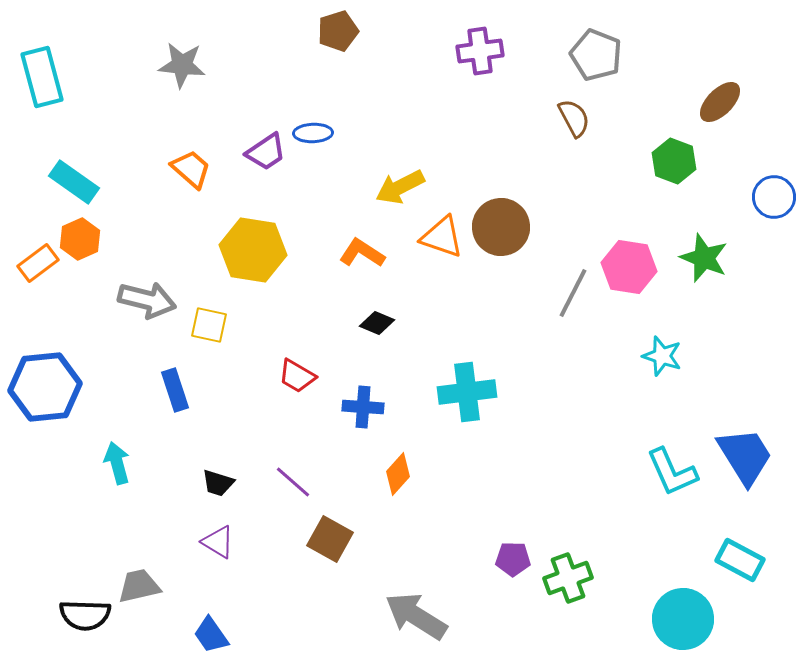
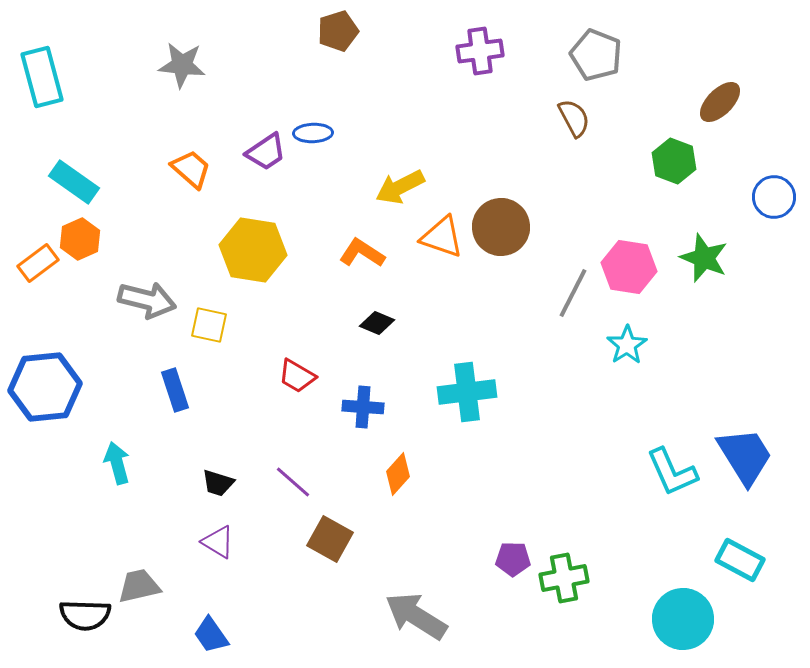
cyan star at (662, 356): moved 35 px left, 11 px up; rotated 21 degrees clockwise
green cross at (568, 578): moved 4 px left; rotated 9 degrees clockwise
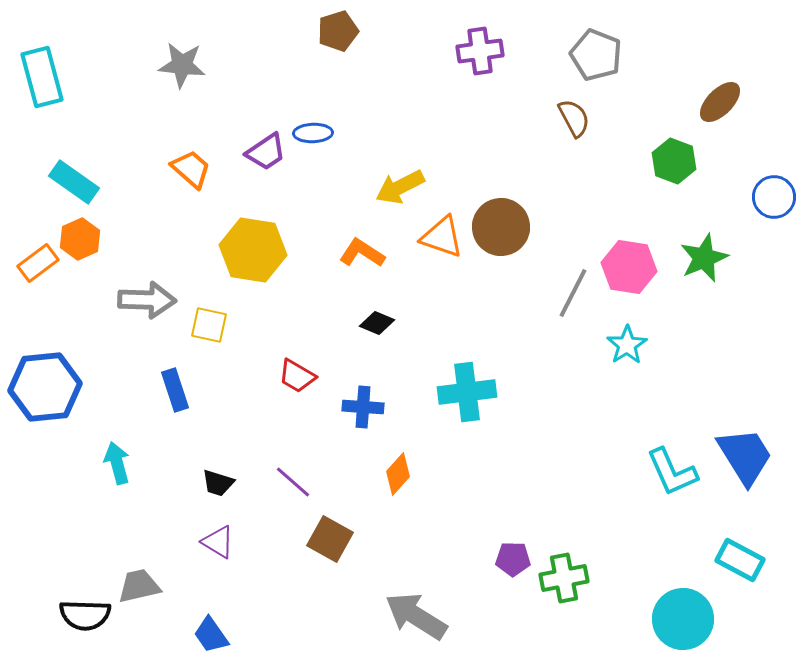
green star at (704, 258): rotated 27 degrees clockwise
gray arrow at (147, 300): rotated 12 degrees counterclockwise
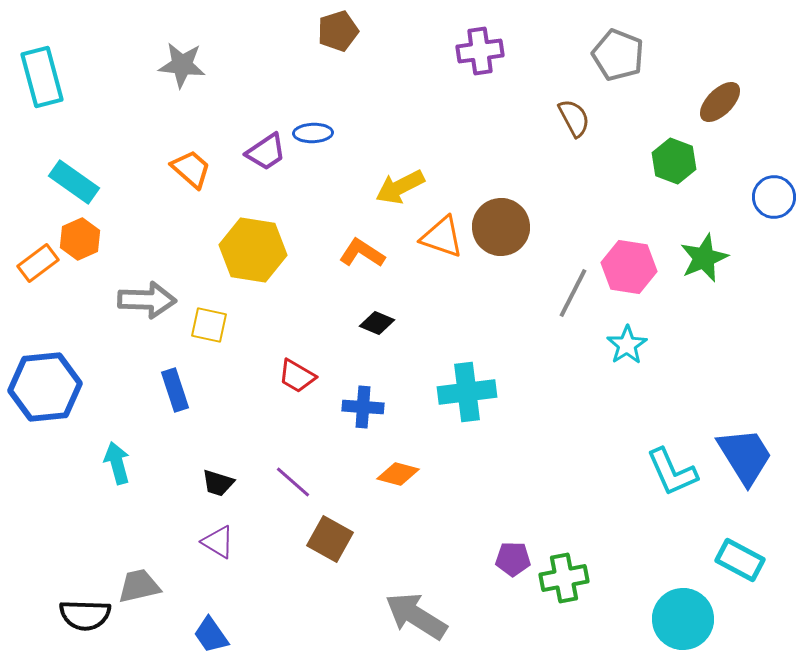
gray pentagon at (596, 55): moved 22 px right
orange diamond at (398, 474): rotated 63 degrees clockwise
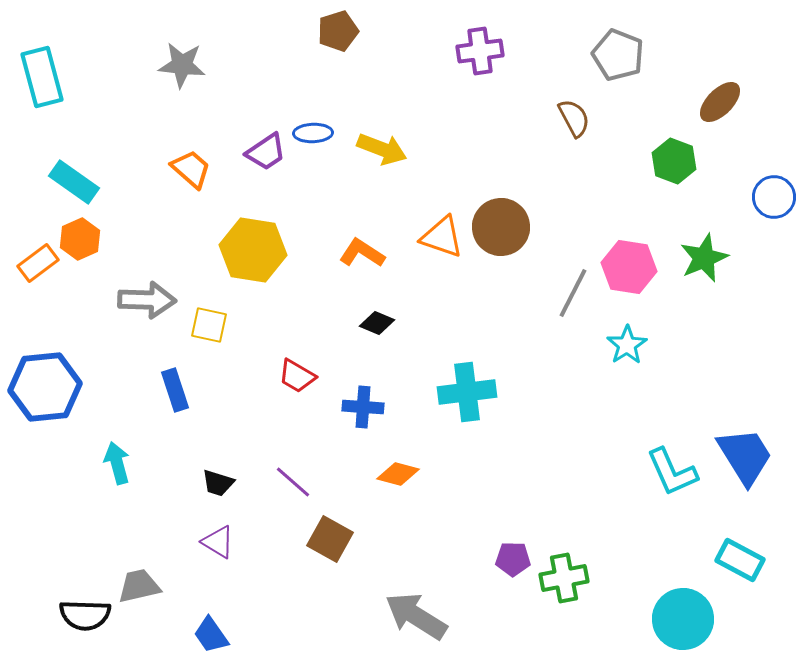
yellow arrow at (400, 187): moved 18 px left, 38 px up; rotated 132 degrees counterclockwise
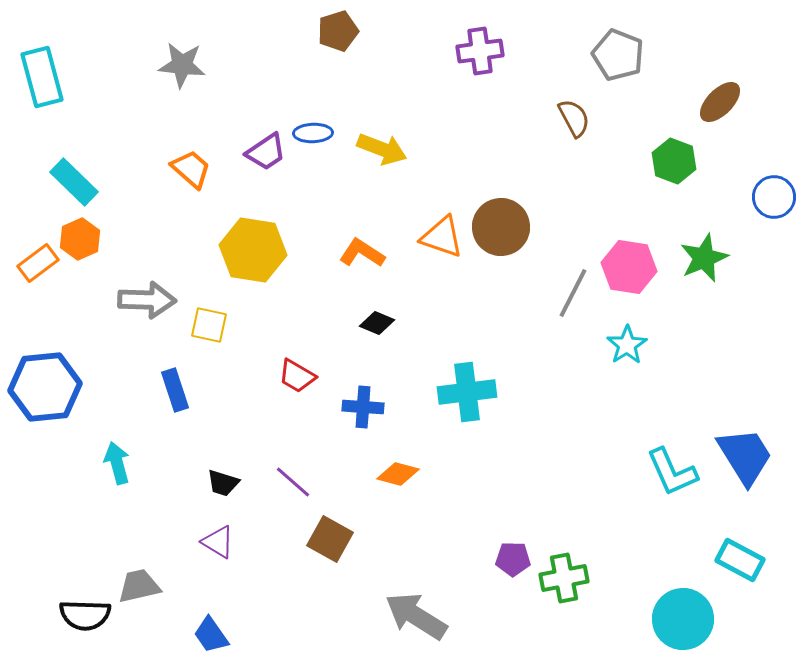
cyan rectangle at (74, 182): rotated 9 degrees clockwise
black trapezoid at (218, 483): moved 5 px right
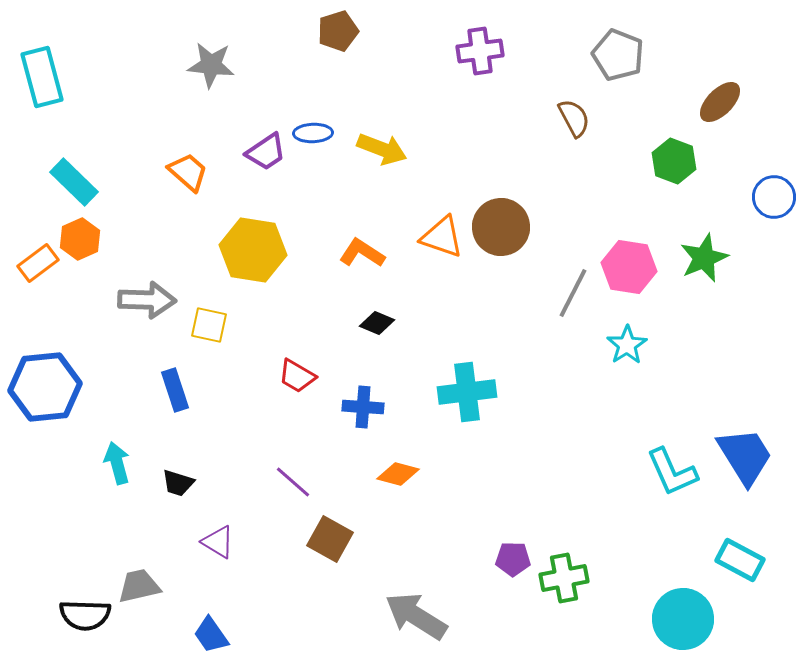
gray star at (182, 65): moved 29 px right
orange trapezoid at (191, 169): moved 3 px left, 3 px down
black trapezoid at (223, 483): moved 45 px left
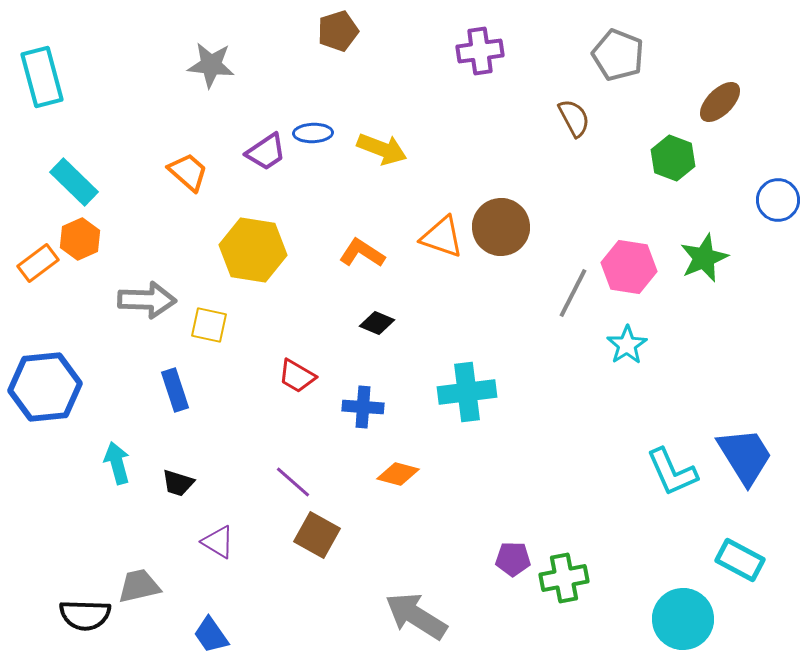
green hexagon at (674, 161): moved 1 px left, 3 px up
blue circle at (774, 197): moved 4 px right, 3 px down
brown square at (330, 539): moved 13 px left, 4 px up
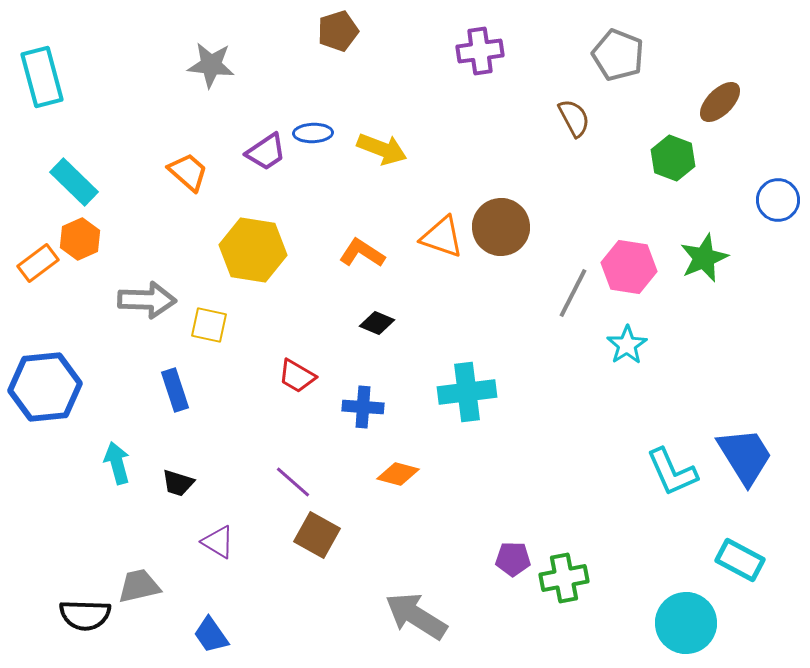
cyan circle at (683, 619): moved 3 px right, 4 px down
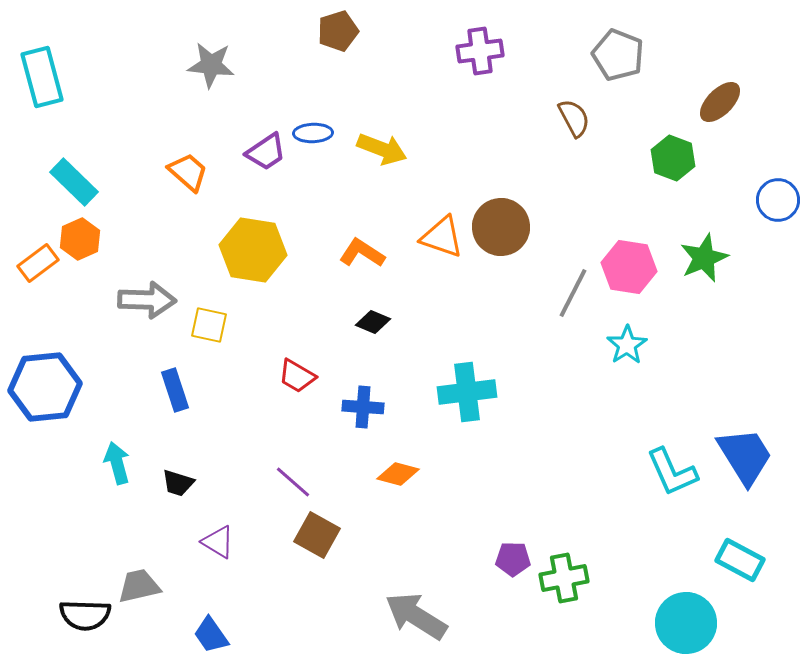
black diamond at (377, 323): moved 4 px left, 1 px up
